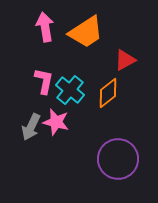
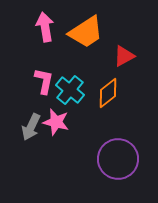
red triangle: moved 1 px left, 4 px up
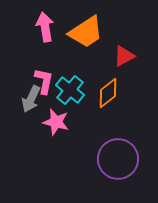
gray arrow: moved 28 px up
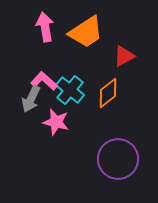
pink L-shape: rotated 60 degrees counterclockwise
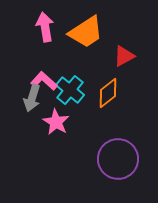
gray arrow: moved 1 px right, 1 px up; rotated 8 degrees counterclockwise
pink star: rotated 16 degrees clockwise
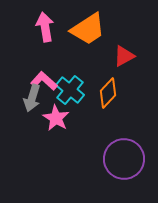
orange trapezoid: moved 2 px right, 3 px up
orange diamond: rotated 8 degrees counterclockwise
pink star: moved 4 px up
purple circle: moved 6 px right
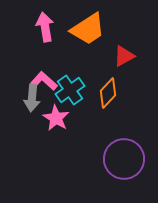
cyan cross: rotated 16 degrees clockwise
gray arrow: rotated 12 degrees counterclockwise
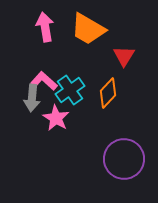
orange trapezoid: rotated 63 degrees clockwise
red triangle: rotated 30 degrees counterclockwise
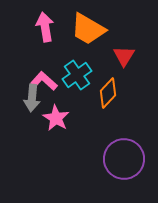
cyan cross: moved 7 px right, 15 px up
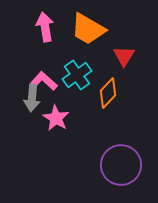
purple circle: moved 3 px left, 6 px down
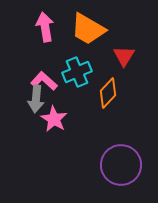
cyan cross: moved 3 px up; rotated 12 degrees clockwise
gray arrow: moved 4 px right, 1 px down
pink star: moved 2 px left, 1 px down
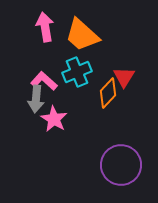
orange trapezoid: moved 6 px left, 6 px down; rotated 12 degrees clockwise
red triangle: moved 21 px down
